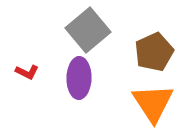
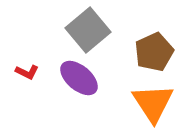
purple ellipse: rotated 51 degrees counterclockwise
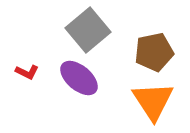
brown pentagon: rotated 12 degrees clockwise
orange triangle: moved 2 px up
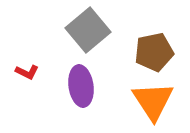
purple ellipse: moved 2 px right, 8 px down; rotated 42 degrees clockwise
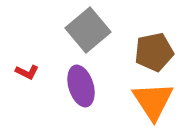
purple ellipse: rotated 9 degrees counterclockwise
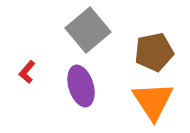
red L-shape: rotated 105 degrees clockwise
